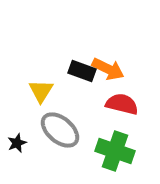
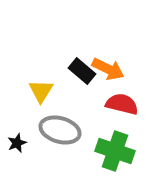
black rectangle: rotated 20 degrees clockwise
gray ellipse: rotated 24 degrees counterclockwise
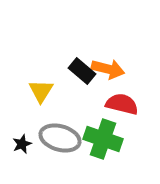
orange arrow: rotated 12 degrees counterclockwise
gray ellipse: moved 8 px down
black star: moved 5 px right, 1 px down
green cross: moved 12 px left, 12 px up
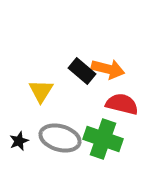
black star: moved 3 px left, 3 px up
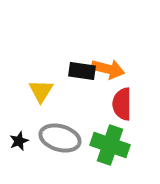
black rectangle: rotated 32 degrees counterclockwise
red semicircle: rotated 104 degrees counterclockwise
green cross: moved 7 px right, 6 px down
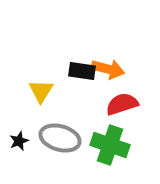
red semicircle: rotated 72 degrees clockwise
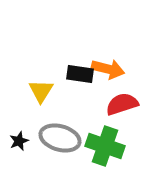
black rectangle: moved 2 px left, 3 px down
green cross: moved 5 px left, 1 px down
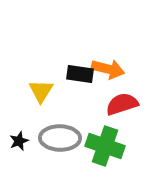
gray ellipse: rotated 15 degrees counterclockwise
